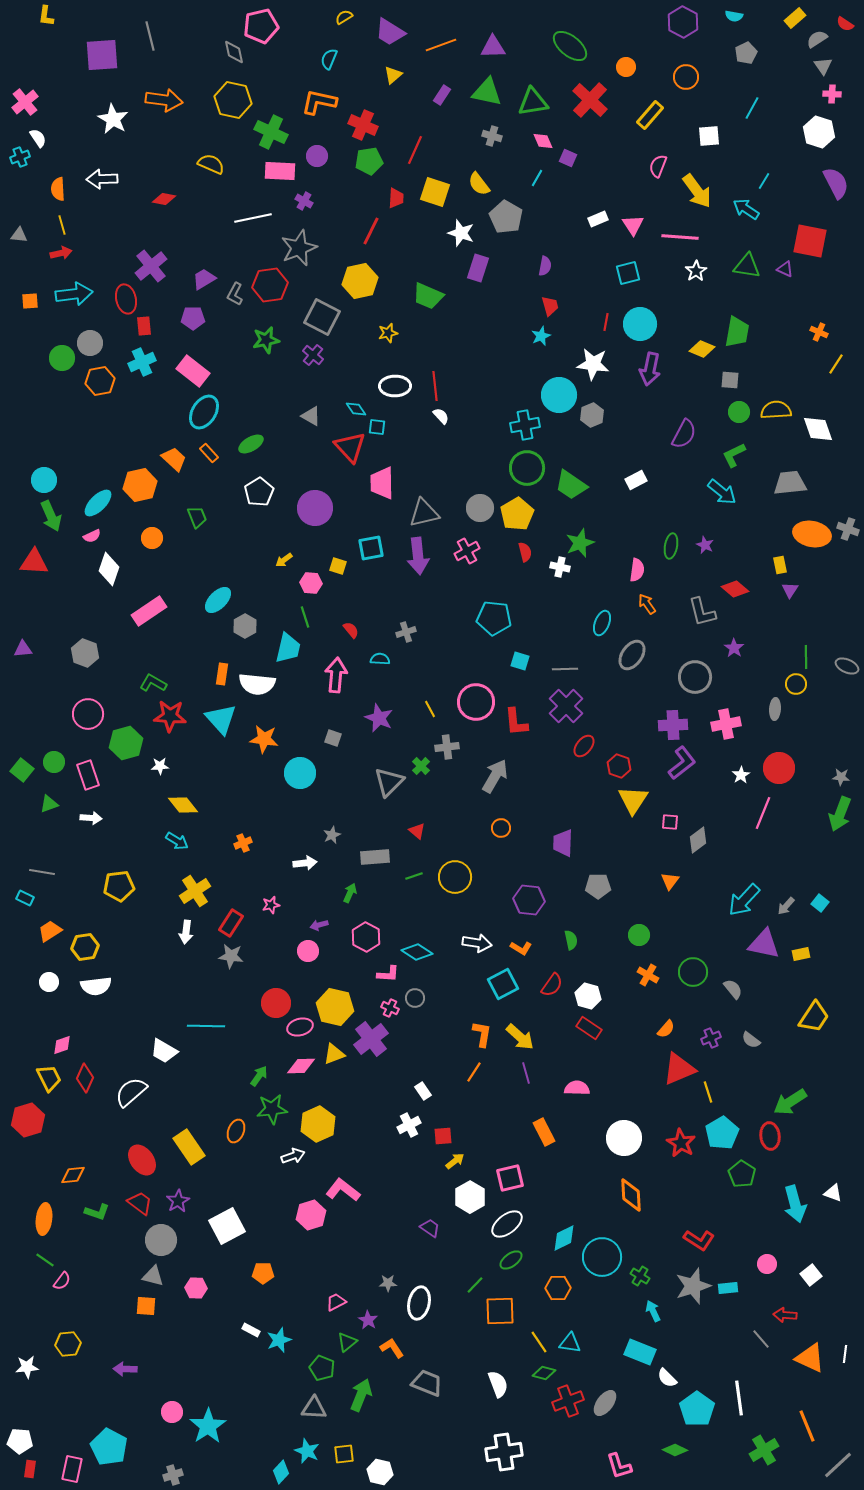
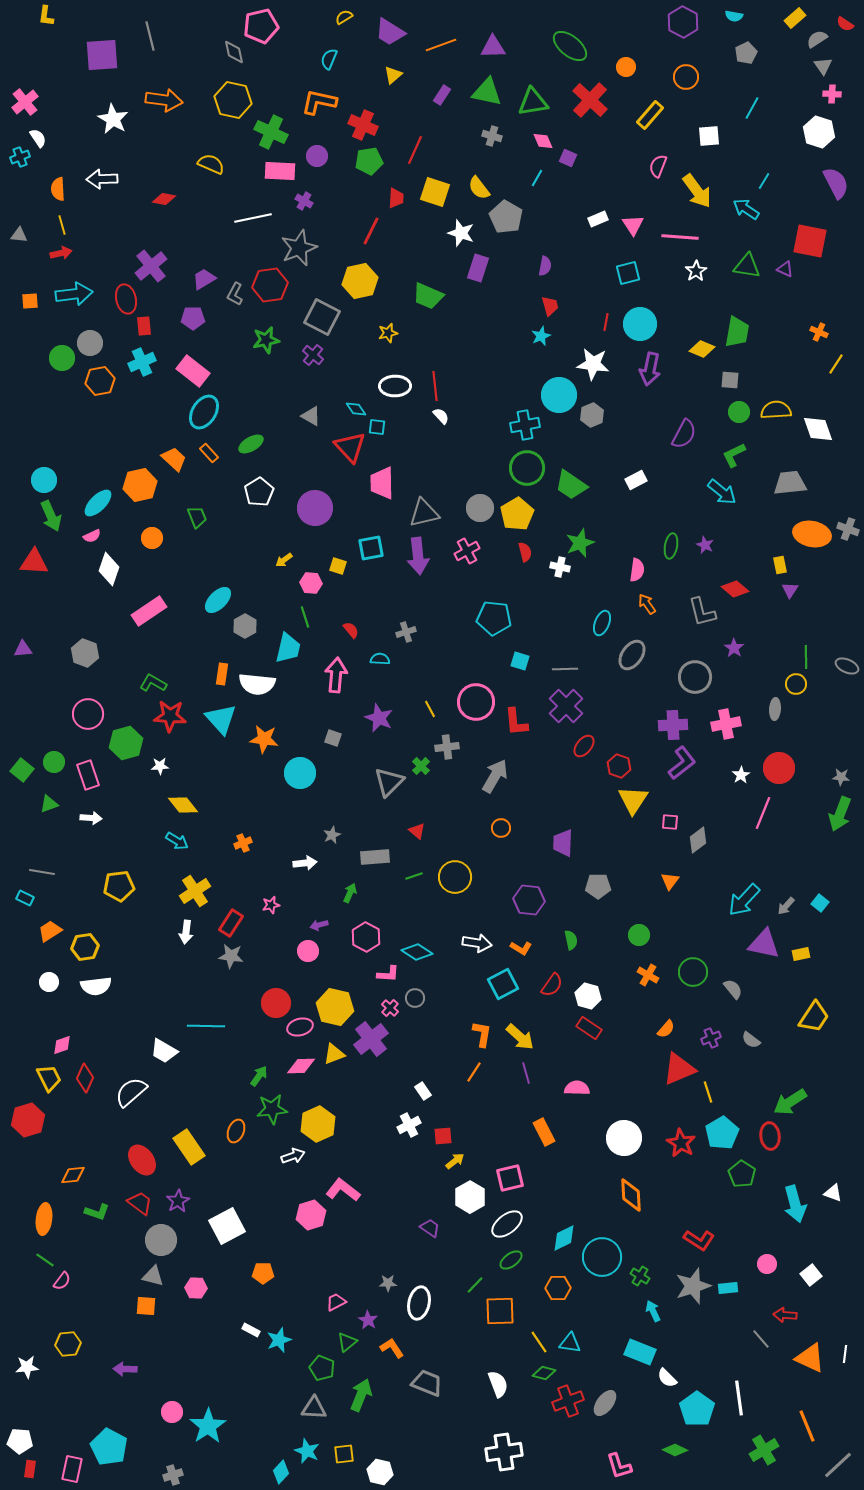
yellow semicircle at (479, 184): moved 4 px down
pink cross at (390, 1008): rotated 18 degrees clockwise
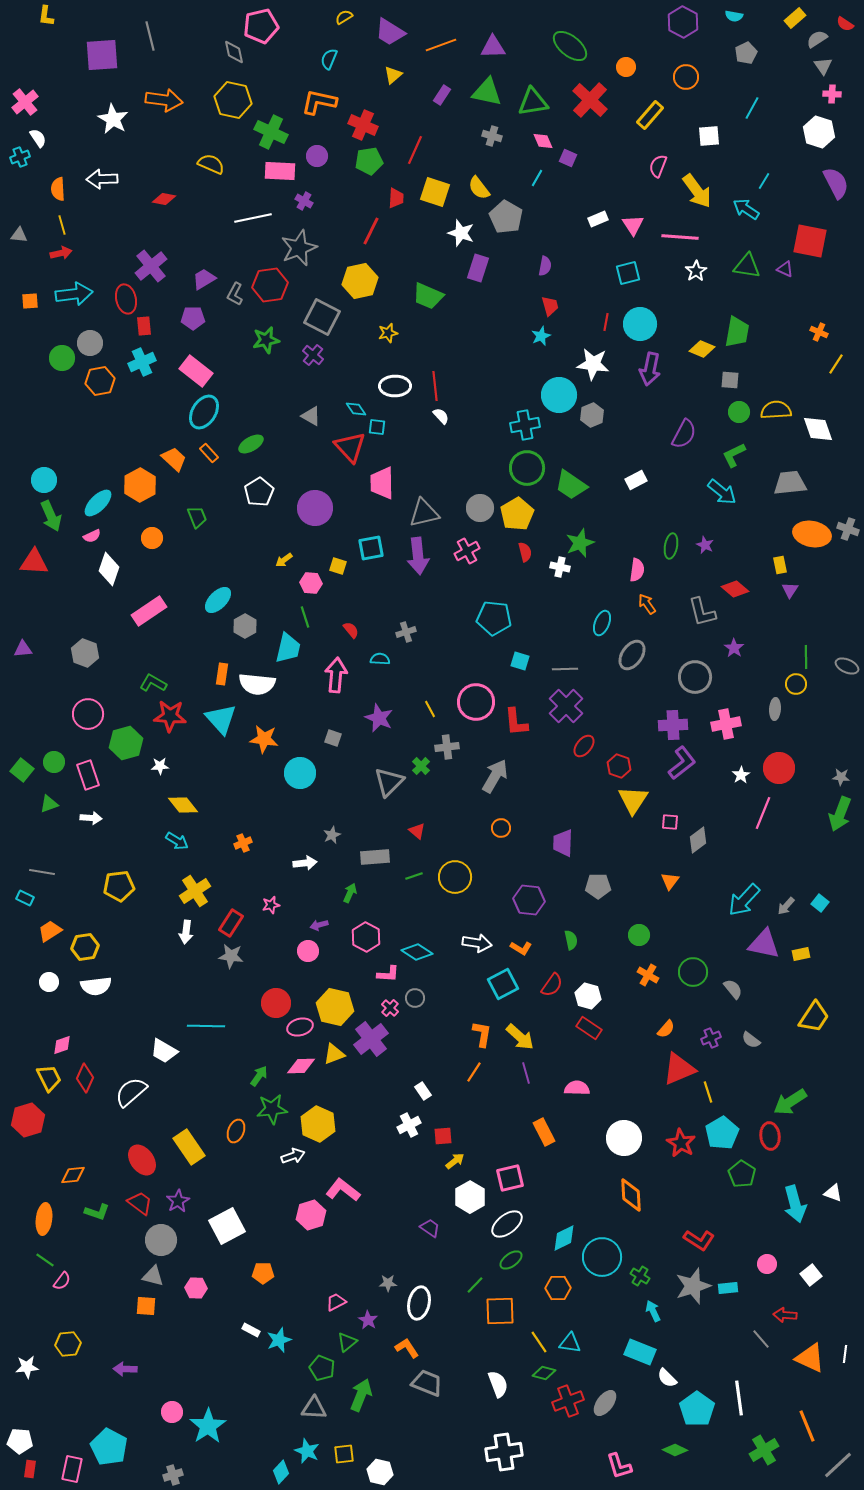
pink rectangle at (193, 371): moved 3 px right
orange hexagon at (140, 485): rotated 16 degrees counterclockwise
yellow hexagon at (318, 1124): rotated 12 degrees counterclockwise
orange L-shape at (392, 1348): moved 15 px right
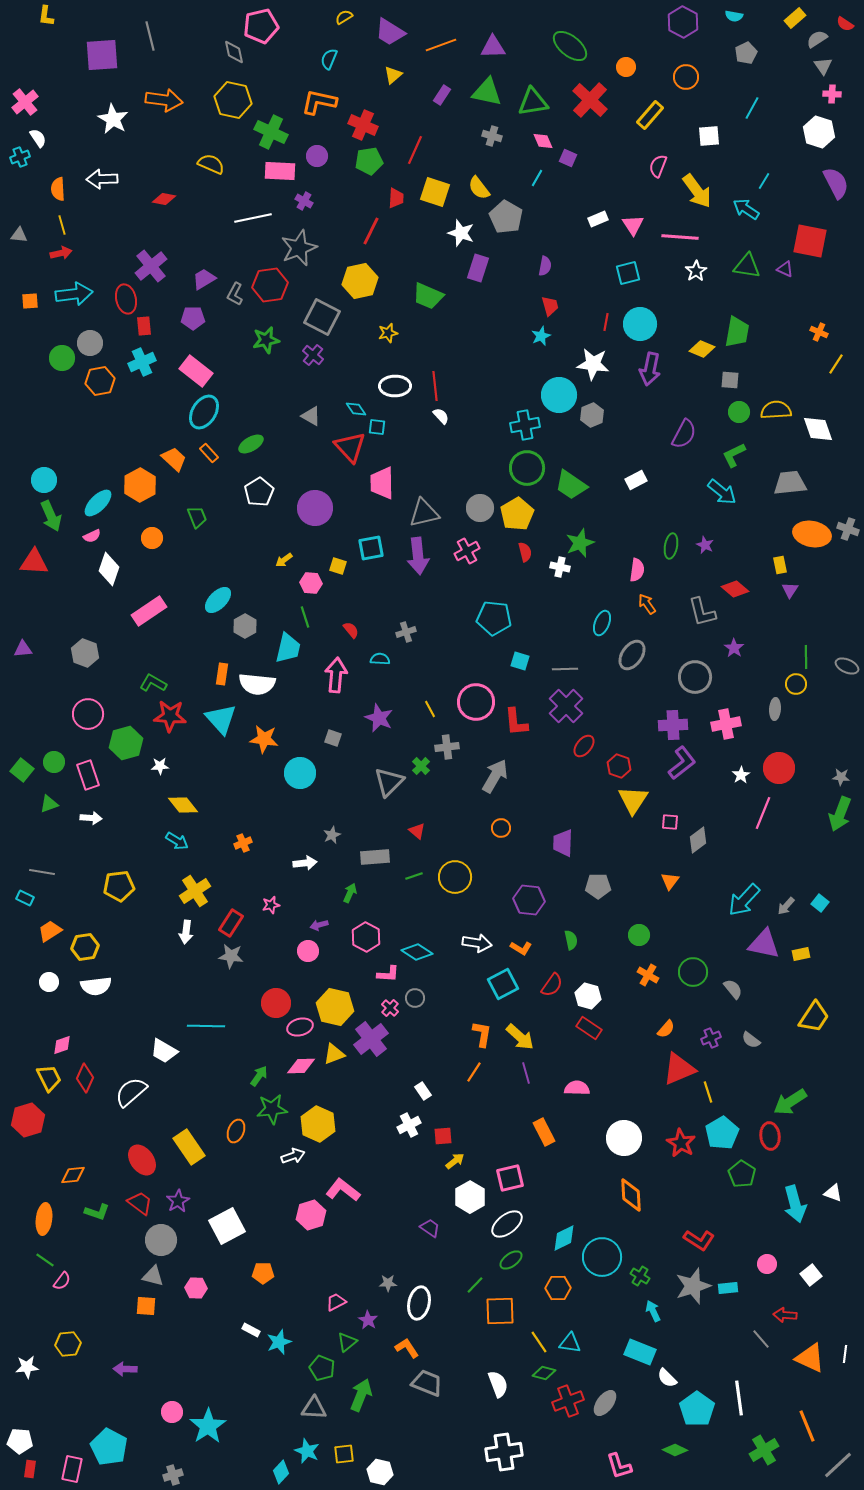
cyan star at (279, 1340): moved 2 px down
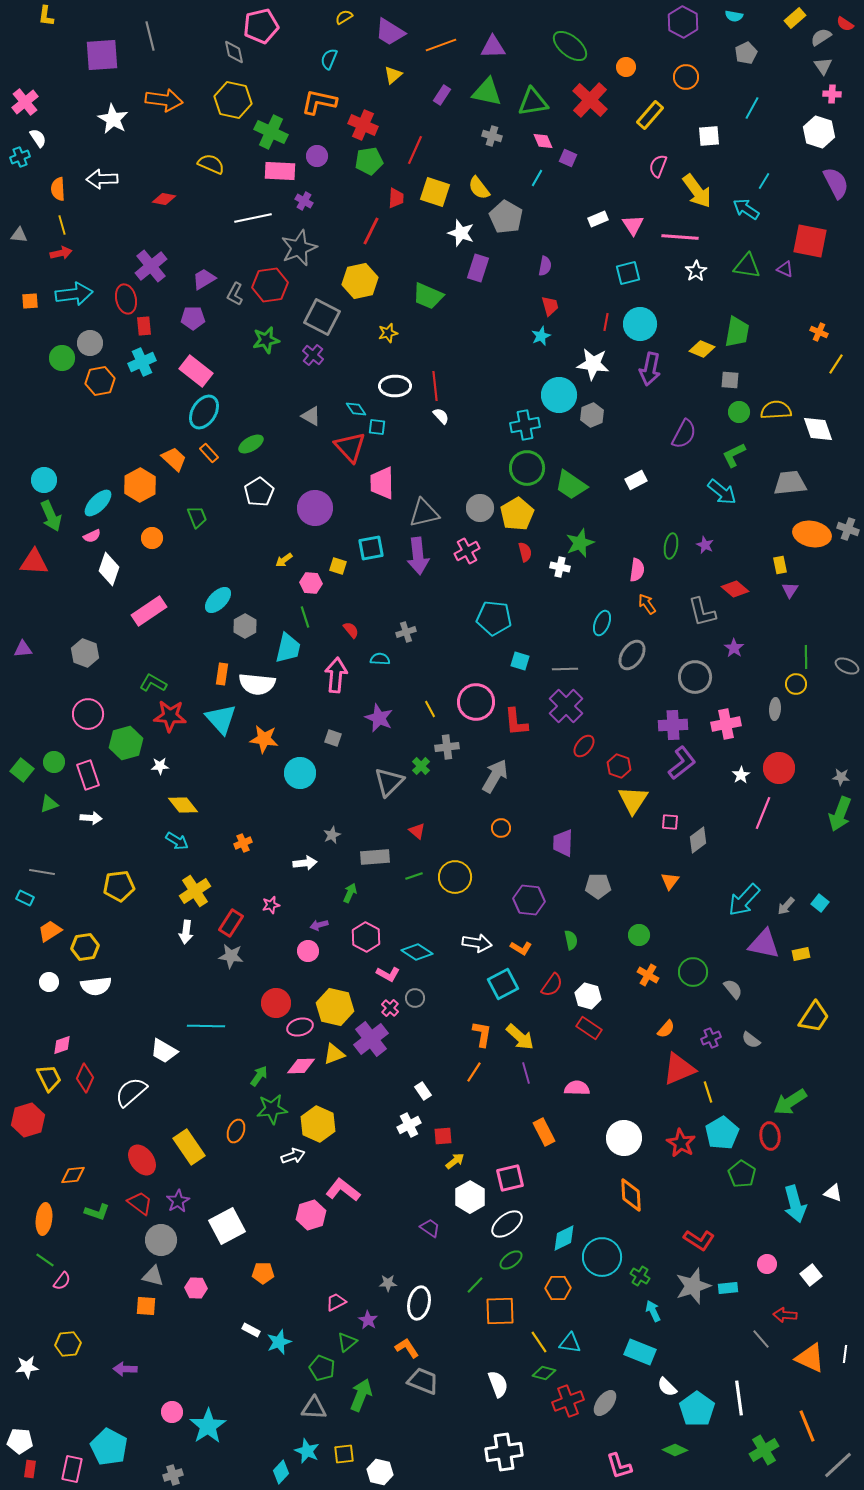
gray semicircle at (817, 39): moved 4 px right, 2 px up
pink L-shape at (388, 974): rotated 25 degrees clockwise
white semicircle at (667, 1378): moved 9 px down
gray trapezoid at (427, 1383): moved 4 px left, 2 px up
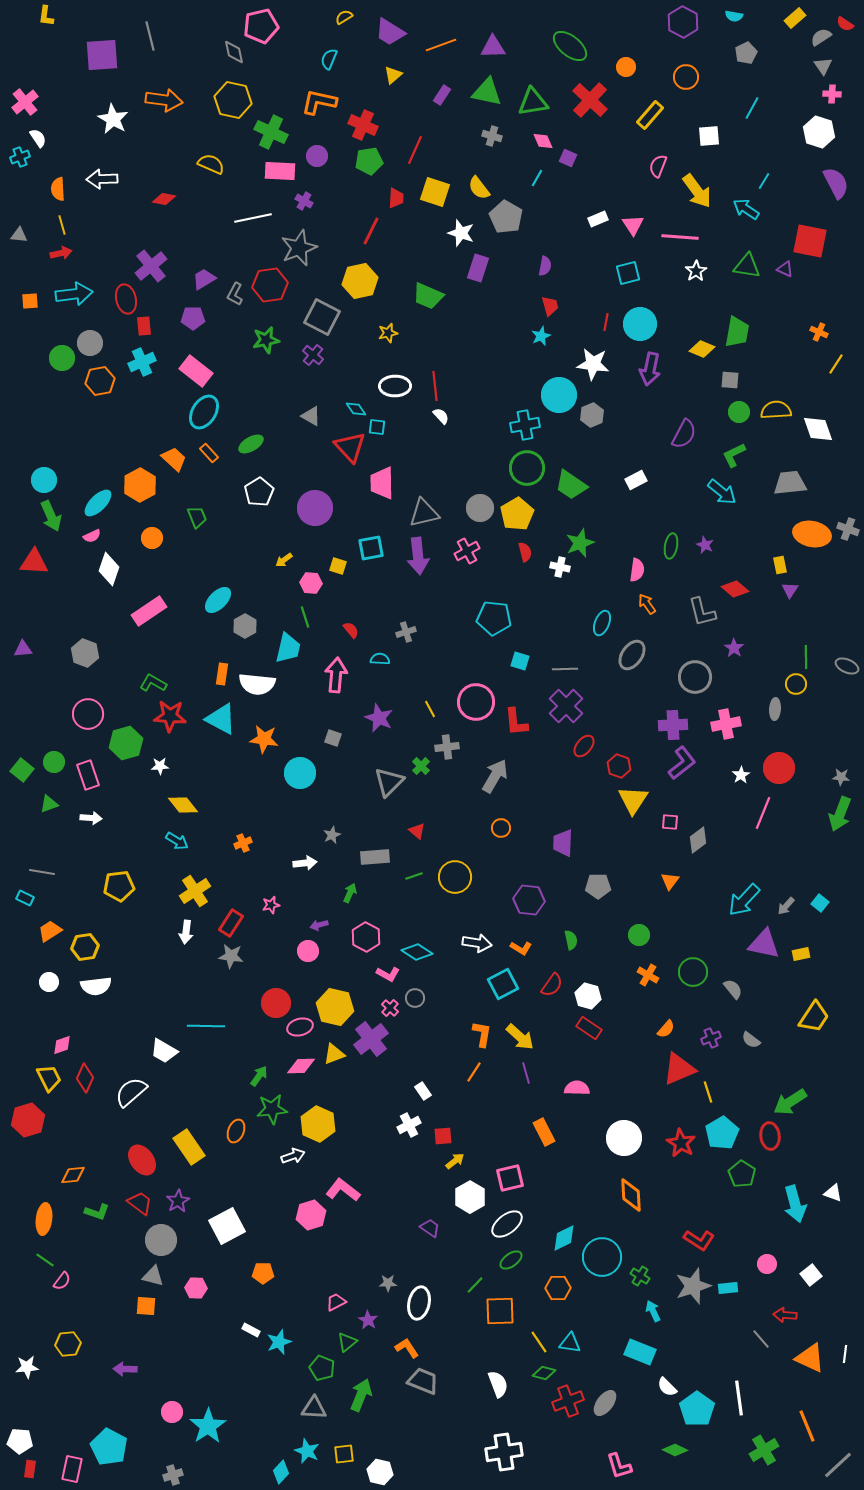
cyan triangle at (221, 719): rotated 20 degrees counterclockwise
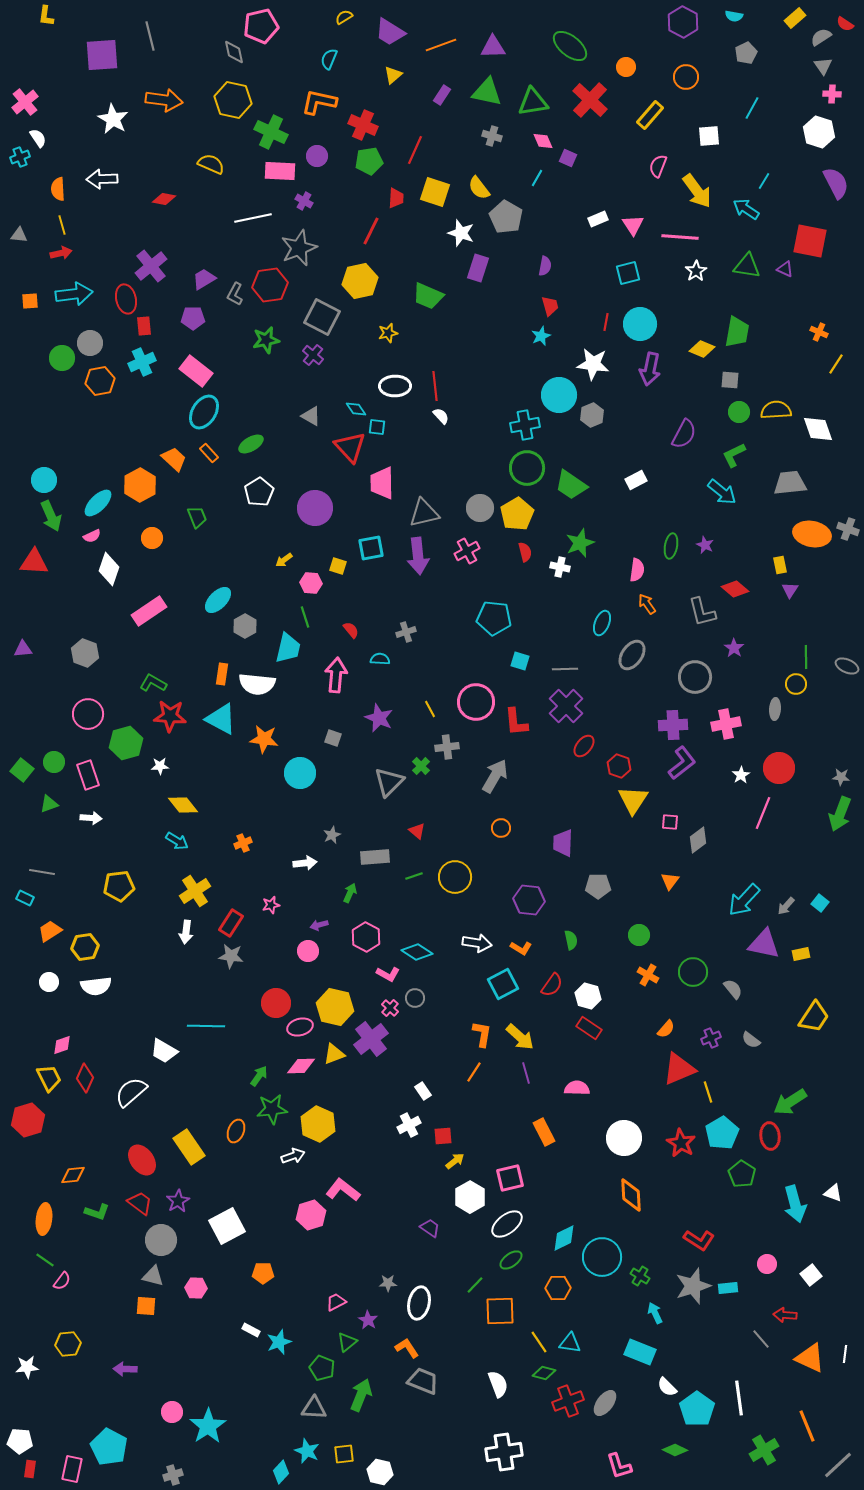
cyan arrow at (653, 1311): moved 2 px right, 2 px down
